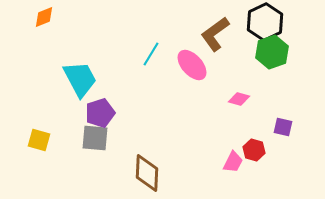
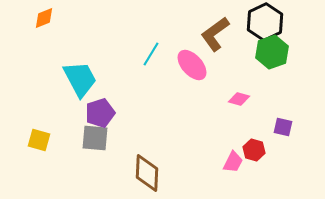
orange diamond: moved 1 px down
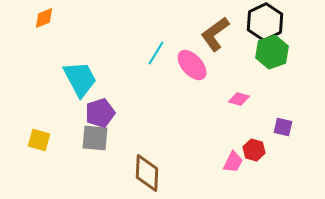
cyan line: moved 5 px right, 1 px up
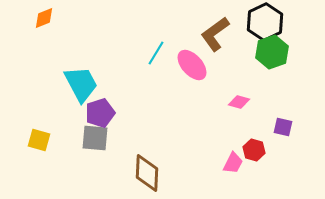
cyan trapezoid: moved 1 px right, 5 px down
pink diamond: moved 3 px down
pink trapezoid: moved 1 px down
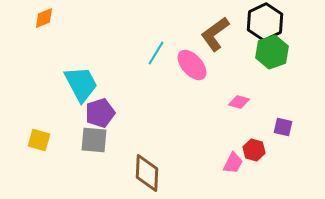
gray square: moved 1 px left, 2 px down
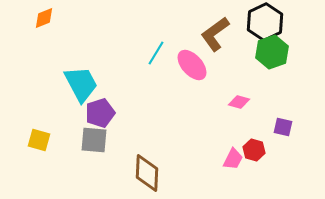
pink trapezoid: moved 4 px up
